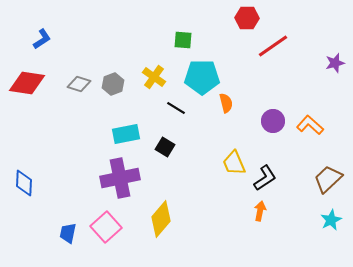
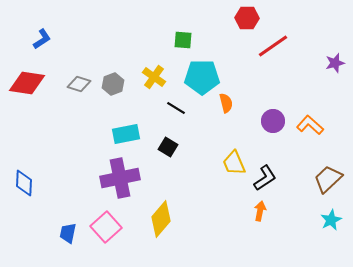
black square: moved 3 px right
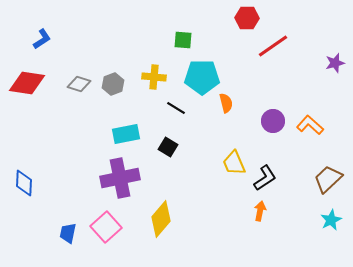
yellow cross: rotated 30 degrees counterclockwise
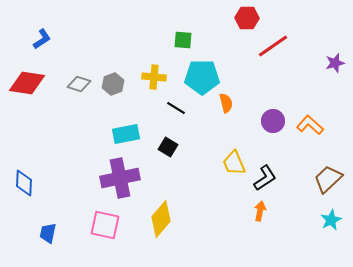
pink square: moved 1 px left, 2 px up; rotated 36 degrees counterclockwise
blue trapezoid: moved 20 px left
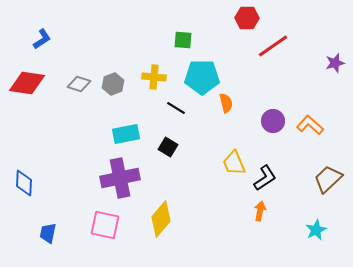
cyan star: moved 15 px left, 10 px down
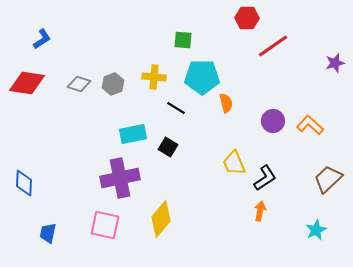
cyan rectangle: moved 7 px right
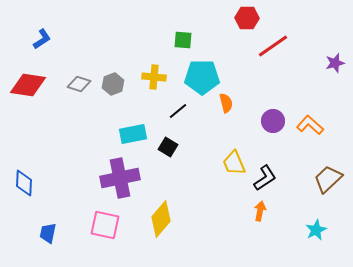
red diamond: moved 1 px right, 2 px down
black line: moved 2 px right, 3 px down; rotated 72 degrees counterclockwise
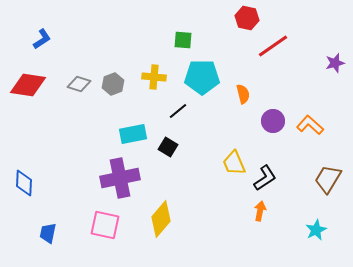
red hexagon: rotated 10 degrees clockwise
orange semicircle: moved 17 px right, 9 px up
brown trapezoid: rotated 16 degrees counterclockwise
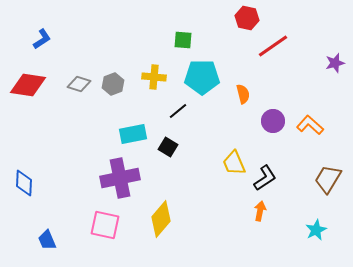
blue trapezoid: moved 1 px left, 7 px down; rotated 35 degrees counterclockwise
